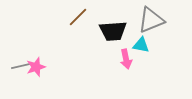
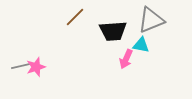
brown line: moved 3 px left
pink arrow: rotated 36 degrees clockwise
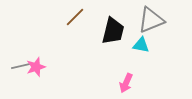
black trapezoid: rotated 72 degrees counterclockwise
pink arrow: moved 24 px down
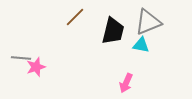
gray triangle: moved 3 px left, 2 px down
gray line: moved 8 px up; rotated 18 degrees clockwise
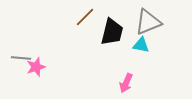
brown line: moved 10 px right
black trapezoid: moved 1 px left, 1 px down
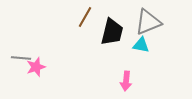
brown line: rotated 15 degrees counterclockwise
pink arrow: moved 2 px up; rotated 18 degrees counterclockwise
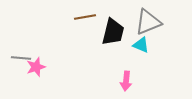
brown line: rotated 50 degrees clockwise
black trapezoid: moved 1 px right
cyan triangle: rotated 12 degrees clockwise
